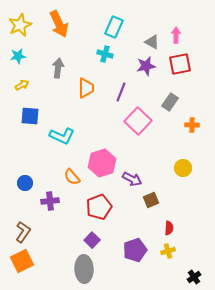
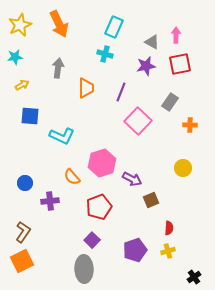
cyan star: moved 3 px left, 1 px down
orange cross: moved 2 px left
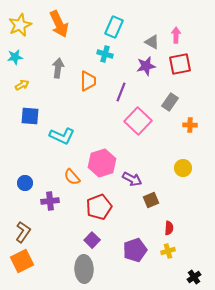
orange trapezoid: moved 2 px right, 7 px up
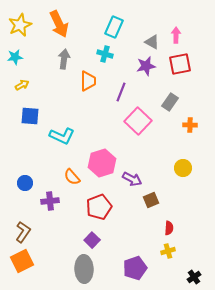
gray arrow: moved 6 px right, 9 px up
purple pentagon: moved 18 px down
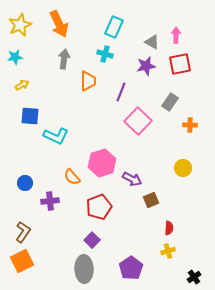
cyan L-shape: moved 6 px left
purple pentagon: moved 4 px left; rotated 15 degrees counterclockwise
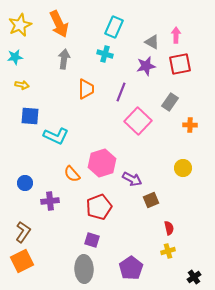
orange trapezoid: moved 2 px left, 8 px down
yellow arrow: rotated 40 degrees clockwise
orange semicircle: moved 3 px up
red semicircle: rotated 16 degrees counterclockwise
purple square: rotated 28 degrees counterclockwise
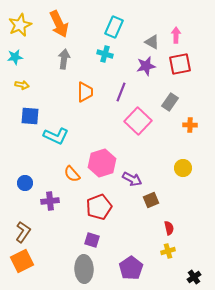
orange trapezoid: moved 1 px left, 3 px down
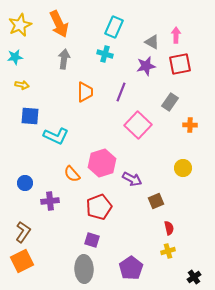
pink square: moved 4 px down
brown square: moved 5 px right, 1 px down
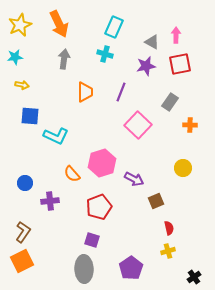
purple arrow: moved 2 px right
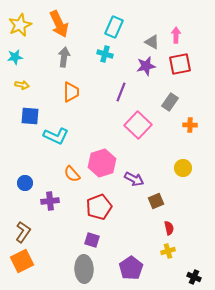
gray arrow: moved 2 px up
orange trapezoid: moved 14 px left
black cross: rotated 32 degrees counterclockwise
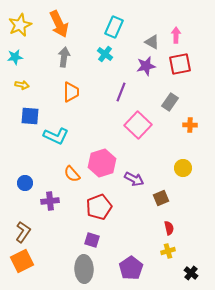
cyan cross: rotated 21 degrees clockwise
brown square: moved 5 px right, 3 px up
black cross: moved 3 px left, 4 px up; rotated 16 degrees clockwise
